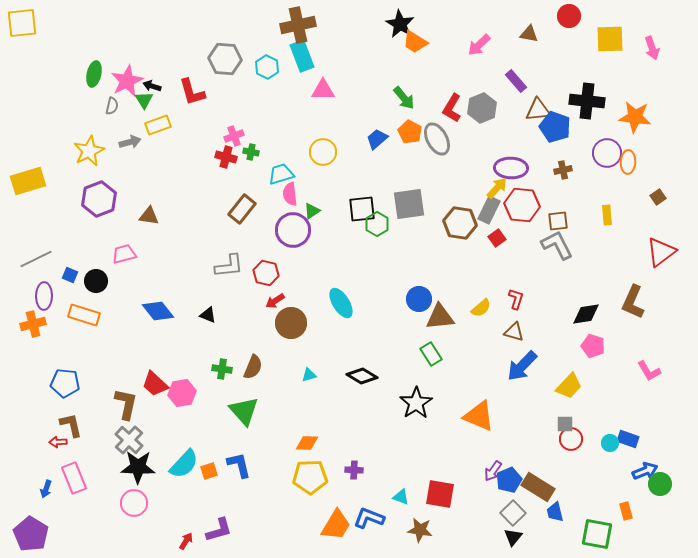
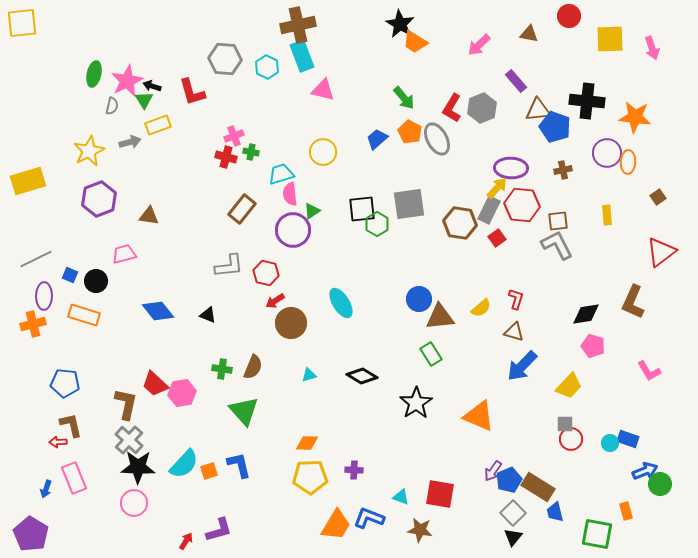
pink triangle at (323, 90): rotated 15 degrees clockwise
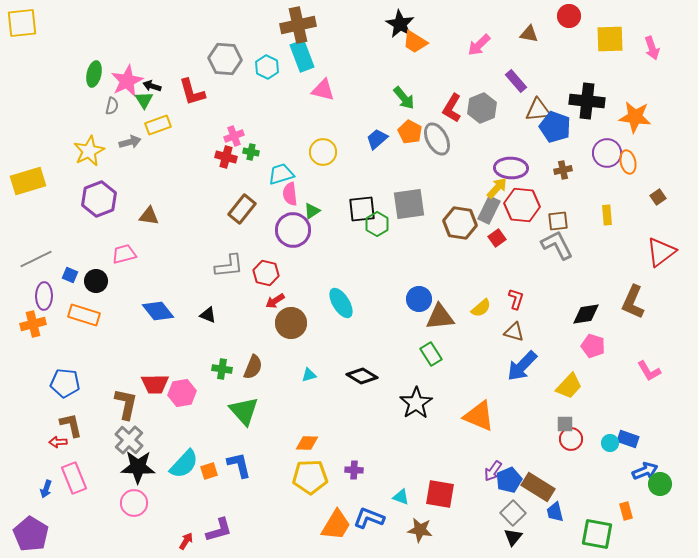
orange ellipse at (628, 162): rotated 15 degrees counterclockwise
red trapezoid at (155, 384): rotated 44 degrees counterclockwise
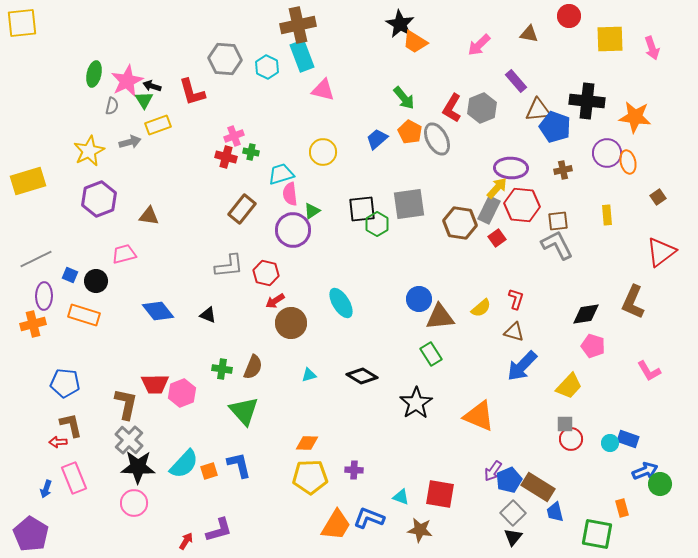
pink hexagon at (182, 393): rotated 12 degrees counterclockwise
orange rectangle at (626, 511): moved 4 px left, 3 px up
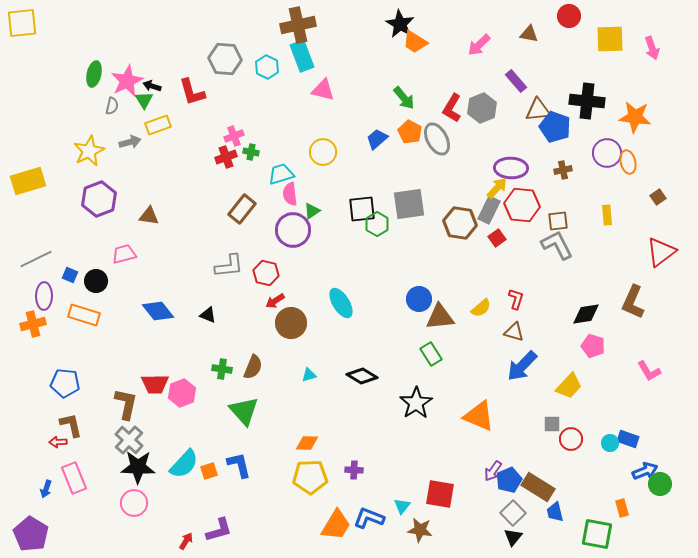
red cross at (226, 157): rotated 35 degrees counterclockwise
gray square at (565, 424): moved 13 px left
cyan triangle at (401, 497): moved 1 px right, 9 px down; rotated 48 degrees clockwise
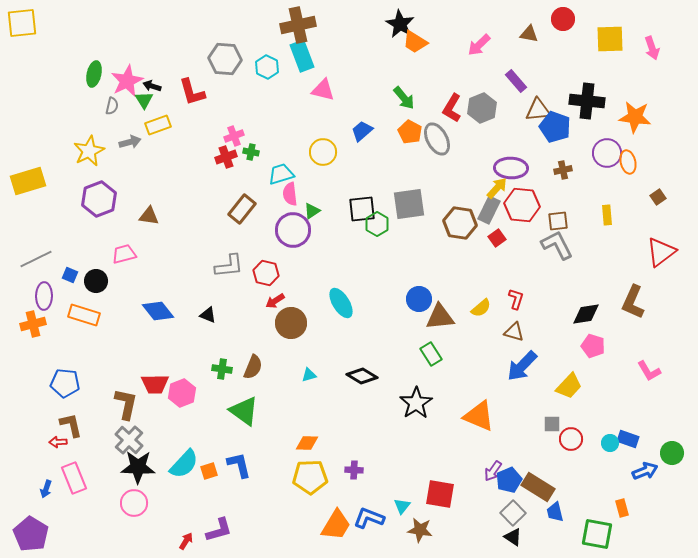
red circle at (569, 16): moved 6 px left, 3 px down
blue trapezoid at (377, 139): moved 15 px left, 8 px up
green triangle at (244, 411): rotated 12 degrees counterclockwise
green circle at (660, 484): moved 12 px right, 31 px up
black triangle at (513, 537): rotated 36 degrees counterclockwise
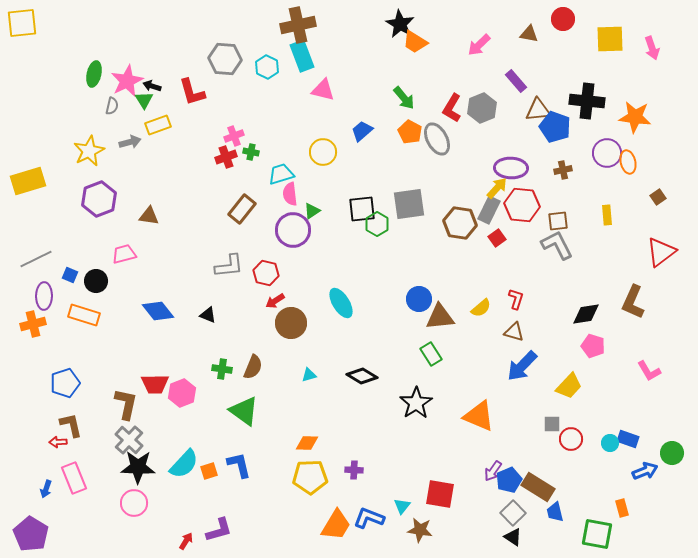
blue pentagon at (65, 383): rotated 24 degrees counterclockwise
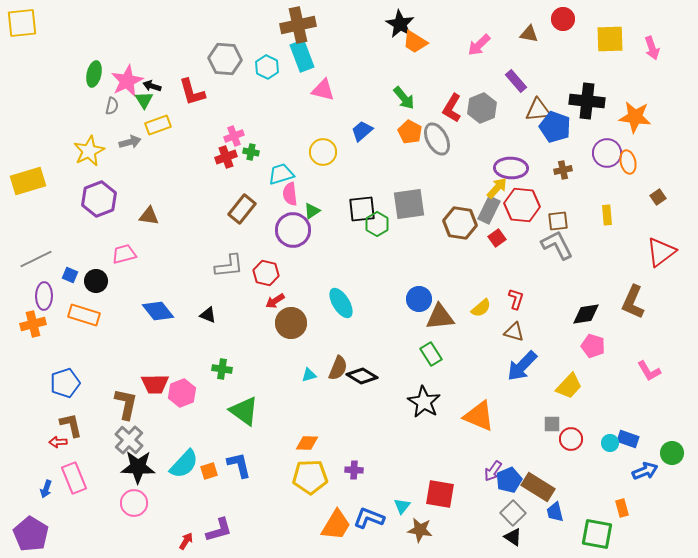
brown semicircle at (253, 367): moved 85 px right, 1 px down
black star at (416, 403): moved 8 px right, 1 px up; rotated 8 degrees counterclockwise
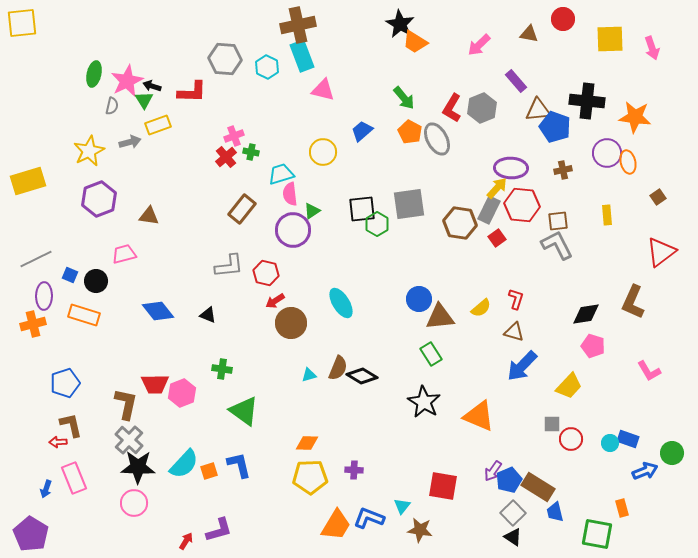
red L-shape at (192, 92): rotated 72 degrees counterclockwise
red cross at (226, 157): rotated 20 degrees counterclockwise
red square at (440, 494): moved 3 px right, 8 px up
